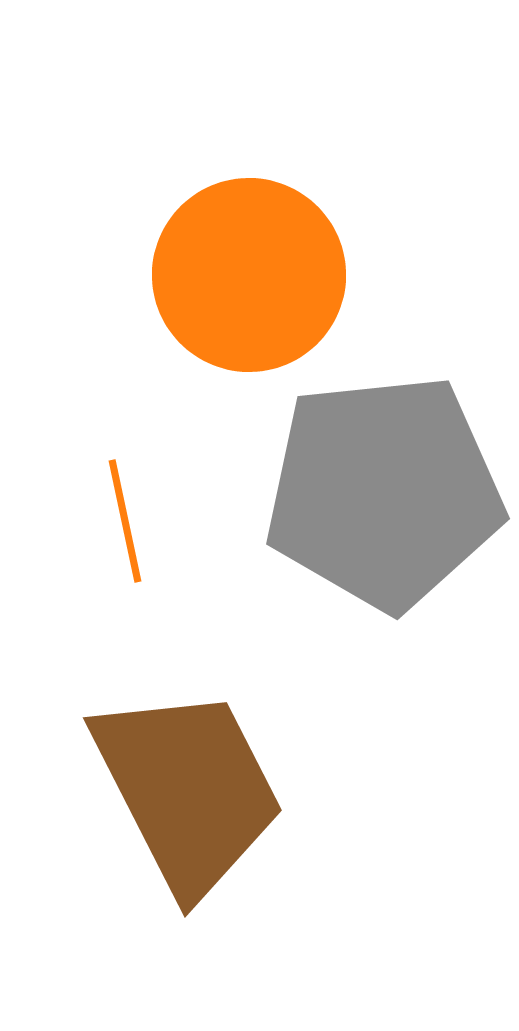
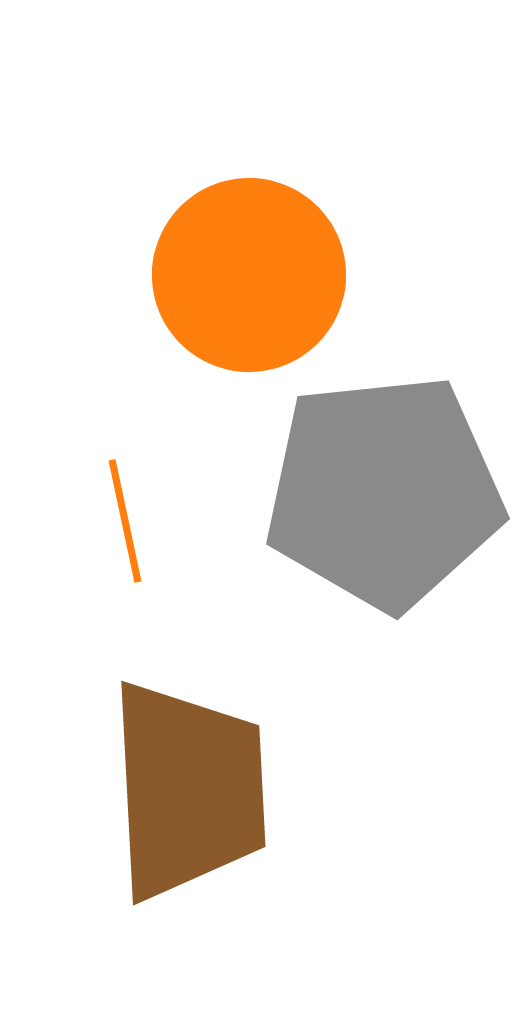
brown trapezoid: rotated 24 degrees clockwise
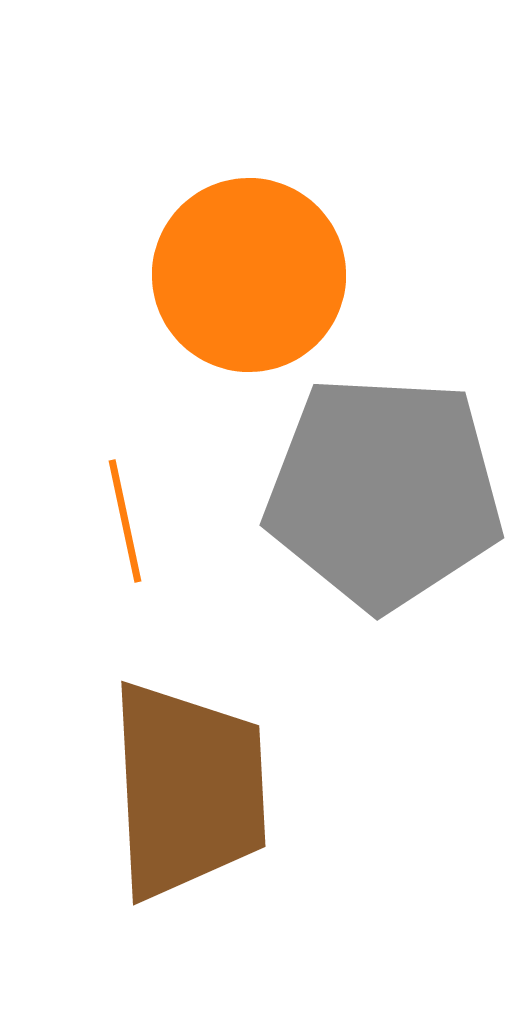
gray pentagon: rotated 9 degrees clockwise
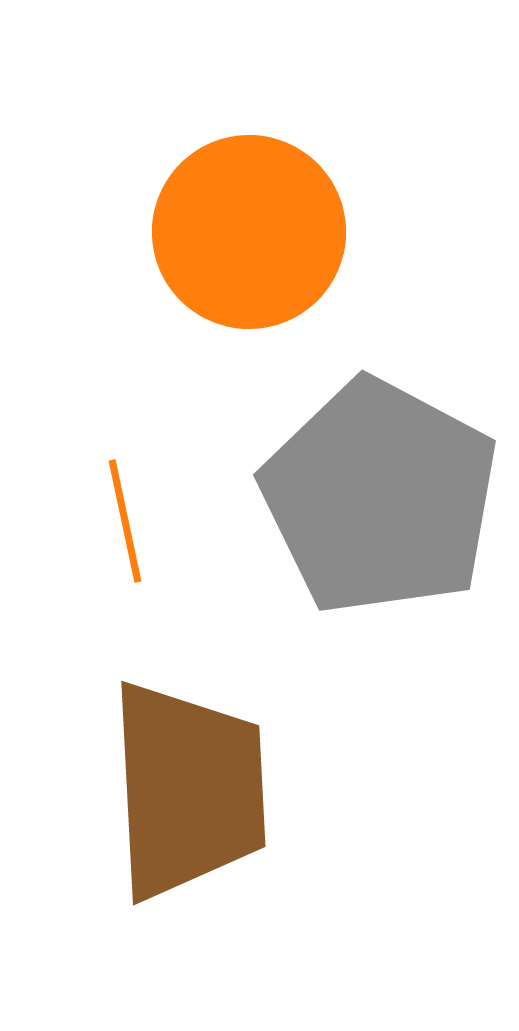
orange circle: moved 43 px up
gray pentagon: moved 4 px left, 5 px down; rotated 25 degrees clockwise
